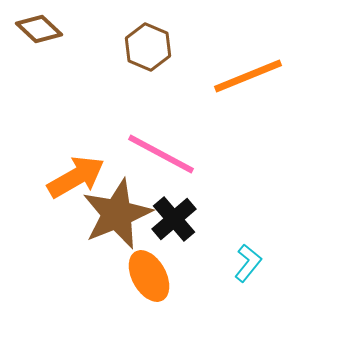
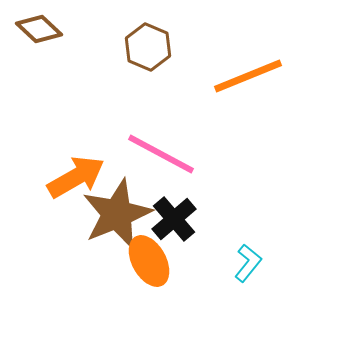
orange ellipse: moved 15 px up
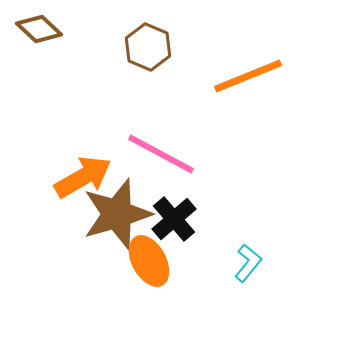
orange arrow: moved 7 px right
brown star: rotated 6 degrees clockwise
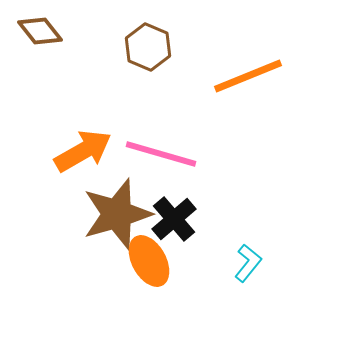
brown diamond: moved 1 px right, 2 px down; rotated 9 degrees clockwise
pink line: rotated 12 degrees counterclockwise
orange arrow: moved 26 px up
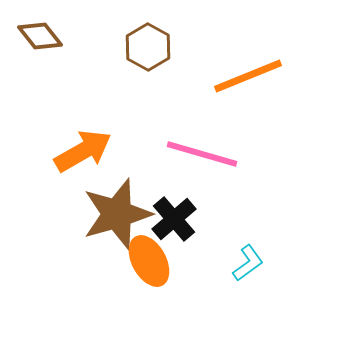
brown diamond: moved 5 px down
brown hexagon: rotated 6 degrees clockwise
pink line: moved 41 px right
cyan L-shape: rotated 15 degrees clockwise
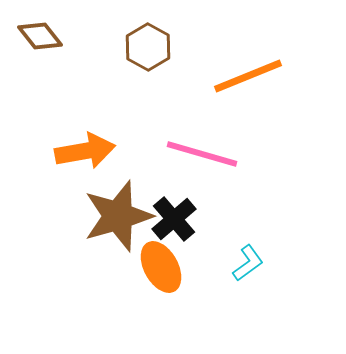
orange arrow: moved 2 px right; rotated 20 degrees clockwise
brown star: moved 1 px right, 2 px down
orange ellipse: moved 12 px right, 6 px down
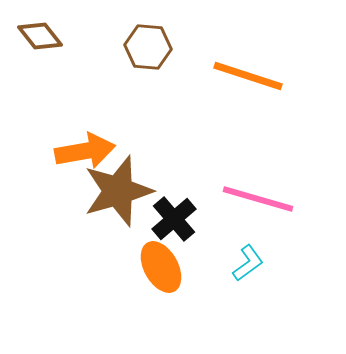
brown hexagon: rotated 24 degrees counterclockwise
orange line: rotated 40 degrees clockwise
pink line: moved 56 px right, 45 px down
brown star: moved 25 px up
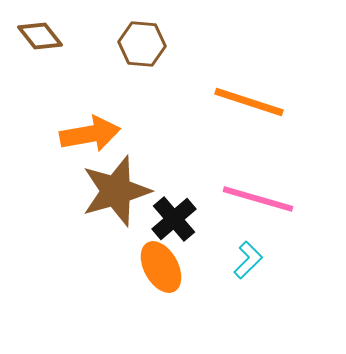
brown hexagon: moved 6 px left, 3 px up
orange line: moved 1 px right, 26 px down
orange arrow: moved 5 px right, 17 px up
brown star: moved 2 px left
cyan L-shape: moved 3 px up; rotated 9 degrees counterclockwise
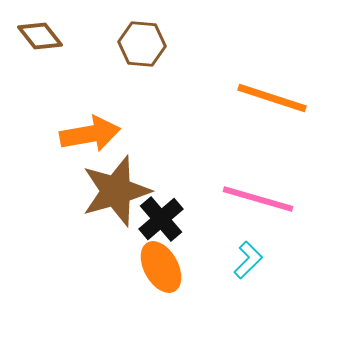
orange line: moved 23 px right, 4 px up
black cross: moved 13 px left
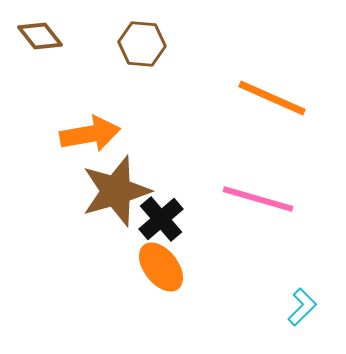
orange line: rotated 6 degrees clockwise
cyan L-shape: moved 54 px right, 47 px down
orange ellipse: rotated 9 degrees counterclockwise
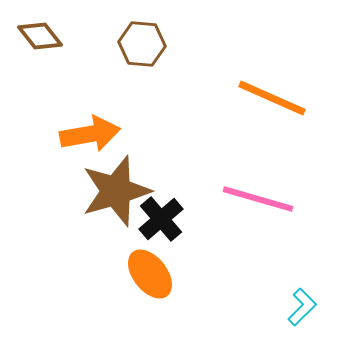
orange ellipse: moved 11 px left, 7 px down
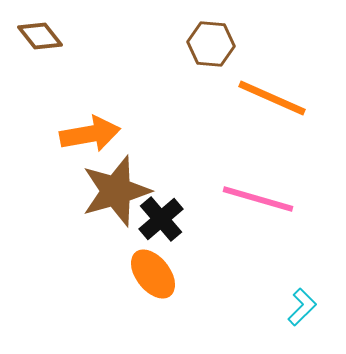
brown hexagon: moved 69 px right
orange ellipse: moved 3 px right
